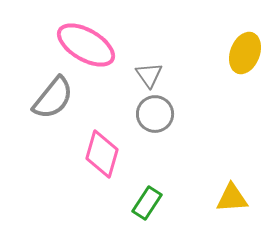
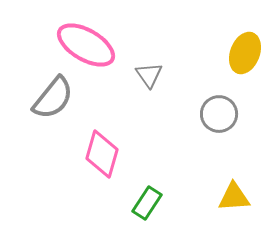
gray circle: moved 64 px right
yellow triangle: moved 2 px right, 1 px up
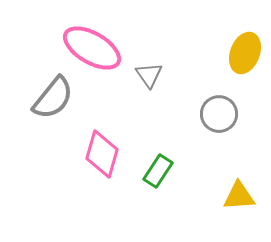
pink ellipse: moved 6 px right, 3 px down
yellow triangle: moved 5 px right, 1 px up
green rectangle: moved 11 px right, 32 px up
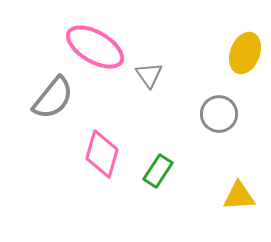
pink ellipse: moved 3 px right, 1 px up
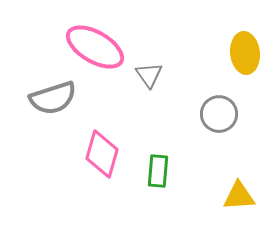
yellow ellipse: rotated 27 degrees counterclockwise
gray semicircle: rotated 33 degrees clockwise
green rectangle: rotated 28 degrees counterclockwise
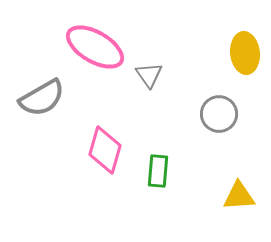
gray semicircle: moved 11 px left; rotated 12 degrees counterclockwise
pink diamond: moved 3 px right, 4 px up
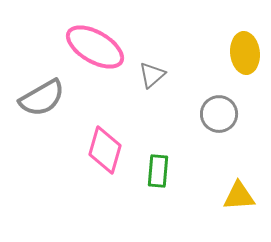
gray triangle: moved 3 px right; rotated 24 degrees clockwise
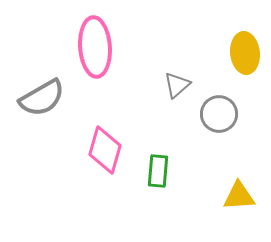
pink ellipse: rotated 56 degrees clockwise
gray triangle: moved 25 px right, 10 px down
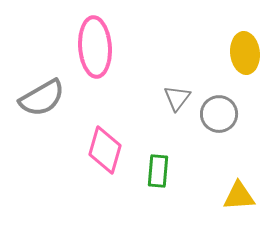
gray triangle: moved 13 px down; rotated 12 degrees counterclockwise
